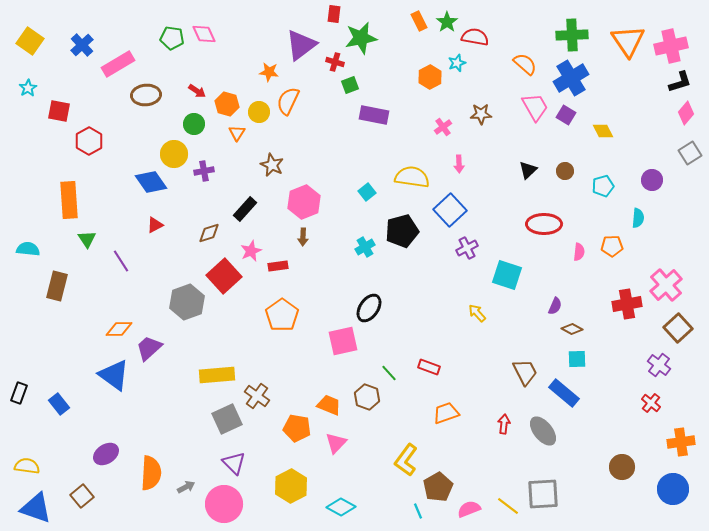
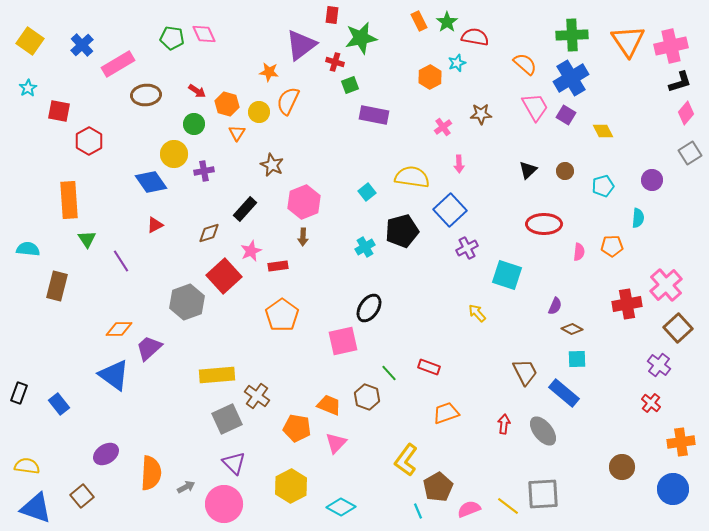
red rectangle at (334, 14): moved 2 px left, 1 px down
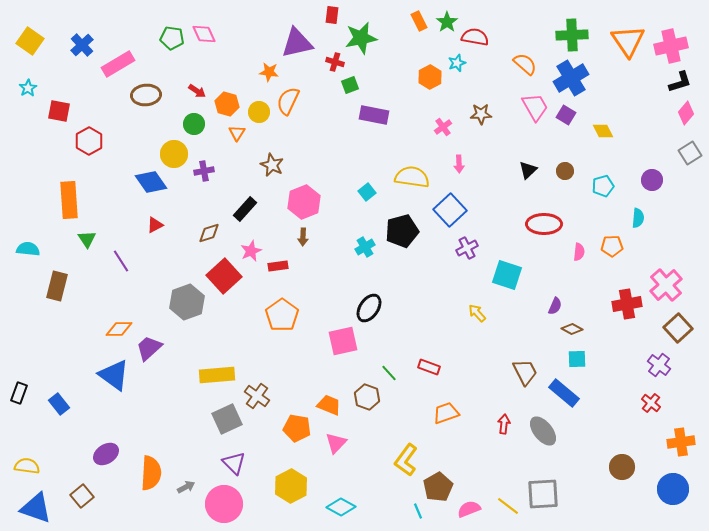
purple triangle at (301, 45): moved 4 px left, 2 px up; rotated 24 degrees clockwise
